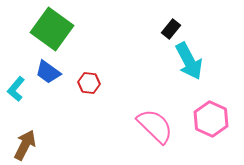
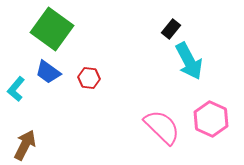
red hexagon: moved 5 px up
pink semicircle: moved 7 px right, 1 px down
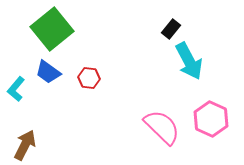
green square: rotated 15 degrees clockwise
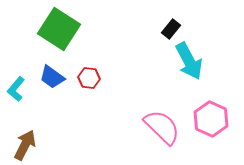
green square: moved 7 px right; rotated 18 degrees counterclockwise
blue trapezoid: moved 4 px right, 5 px down
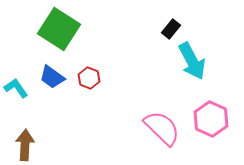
cyan arrow: moved 3 px right
red hexagon: rotated 15 degrees clockwise
cyan L-shape: moved 1 px up; rotated 105 degrees clockwise
pink semicircle: moved 1 px down
brown arrow: rotated 24 degrees counterclockwise
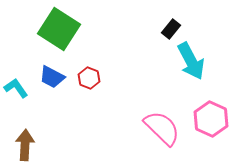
cyan arrow: moved 1 px left
blue trapezoid: rotated 8 degrees counterclockwise
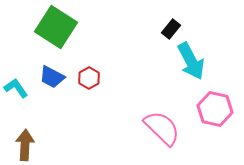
green square: moved 3 px left, 2 px up
red hexagon: rotated 10 degrees clockwise
pink hexagon: moved 4 px right, 10 px up; rotated 12 degrees counterclockwise
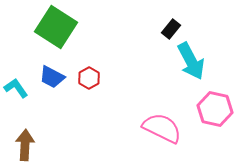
pink semicircle: rotated 18 degrees counterclockwise
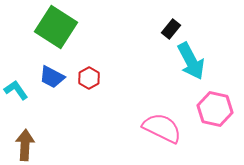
cyan L-shape: moved 2 px down
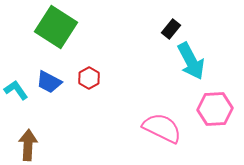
blue trapezoid: moved 3 px left, 5 px down
pink hexagon: rotated 16 degrees counterclockwise
brown arrow: moved 3 px right
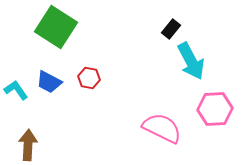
red hexagon: rotated 20 degrees counterclockwise
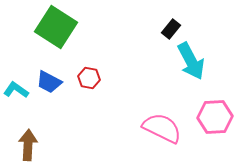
cyan L-shape: rotated 20 degrees counterclockwise
pink hexagon: moved 8 px down
